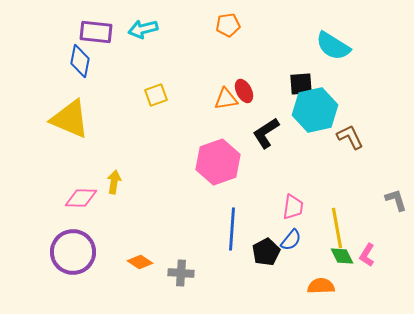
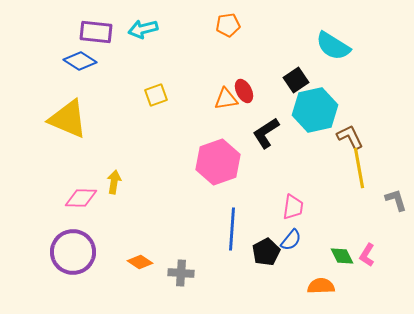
blue diamond: rotated 68 degrees counterclockwise
black square: moved 5 px left, 4 px up; rotated 30 degrees counterclockwise
yellow triangle: moved 2 px left
yellow line: moved 22 px right, 60 px up
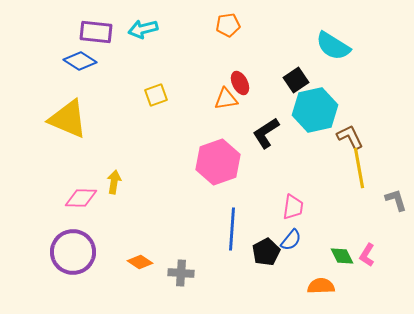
red ellipse: moved 4 px left, 8 px up
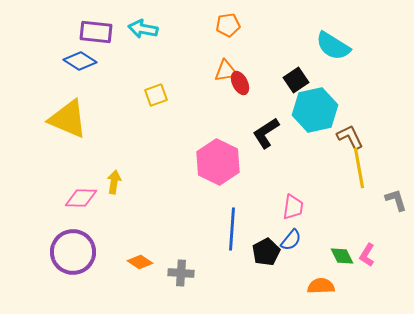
cyan arrow: rotated 24 degrees clockwise
orange triangle: moved 28 px up
pink hexagon: rotated 15 degrees counterclockwise
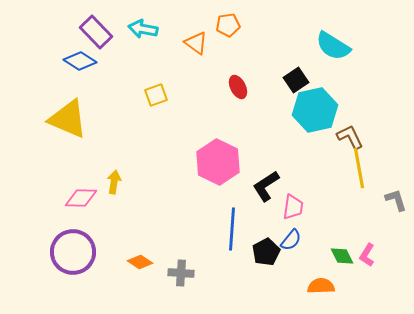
purple rectangle: rotated 40 degrees clockwise
orange triangle: moved 30 px left, 28 px up; rotated 45 degrees clockwise
red ellipse: moved 2 px left, 4 px down
black L-shape: moved 53 px down
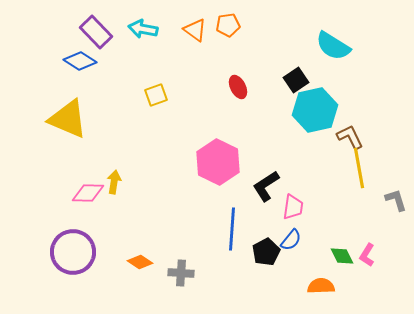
orange triangle: moved 1 px left, 13 px up
pink diamond: moved 7 px right, 5 px up
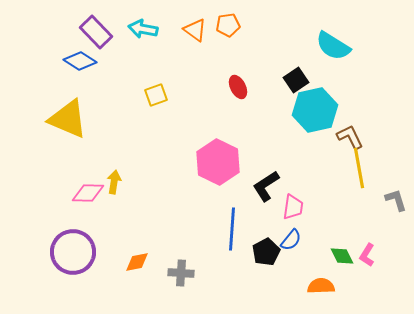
orange diamond: moved 3 px left; rotated 45 degrees counterclockwise
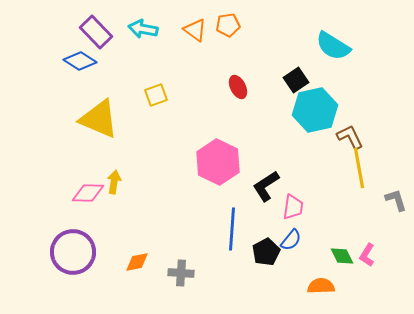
yellow triangle: moved 31 px right
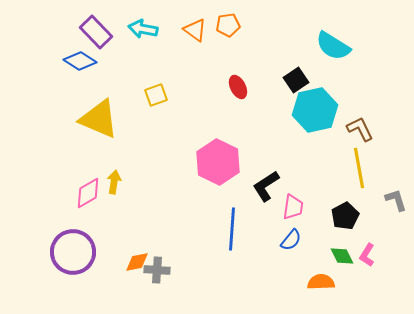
brown L-shape: moved 10 px right, 8 px up
pink diamond: rotated 32 degrees counterclockwise
black pentagon: moved 79 px right, 36 px up
gray cross: moved 24 px left, 3 px up
orange semicircle: moved 4 px up
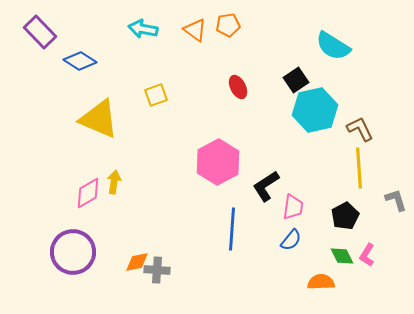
purple rectangle: moved 56 px left
pink hexagon: rotated 6 degrees clockwise
yellow line: rotated 6 degrees clockwise
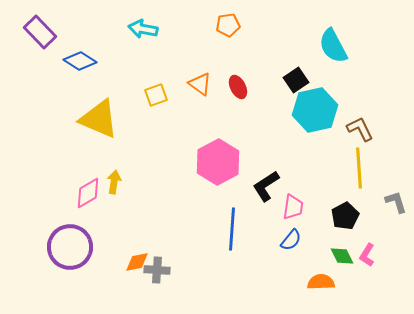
orange triangle: moved 5 px right, 54 px down
cyan semicircle: rotated 30 degrees clockwise
gray L-shape: moved 2 px down
purple circle: moved 3 px left, 5 px up
